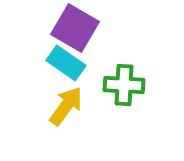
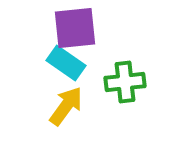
purple square: rotated 36 degrees counterclockwise
green cross: moved 1 px right, 3 px up; rotated 9 degrees counterclockwise
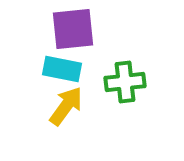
purple square: moved 2 px left, 1 px down
cyan rectangle: moved 4 px left, 6 px down; rotated 24 degrees counterclockwise
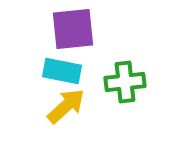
cyan rectangle: moved 2 px down
yellow arrow: rotated 12 degrees clockwise
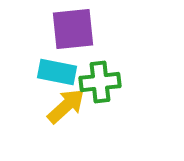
cyan rectangle: moved 5 px left, 1 px down
green cross: moved 25 px left
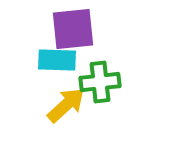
cyan rectangle: moved 12 px up; rotated 9 degrees counterclockwise
yellow arrow: moved 1 px up
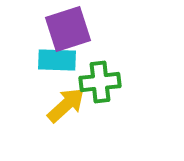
purple square: moved 5 px left; rotated 12 degrees counterclockwise
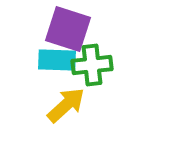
purple square: rotated 36 degrees clockwise
green cross: moved 8 px left, 17 px up
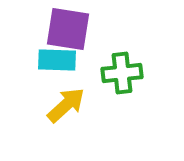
purple square: rotated 9 degrees counterclockwise
green cross: moved 30 px right, 8 px down
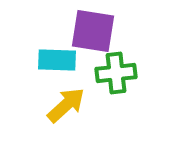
purple square: moved 25 px right, 2 px down
green cross: moved 6 px left
